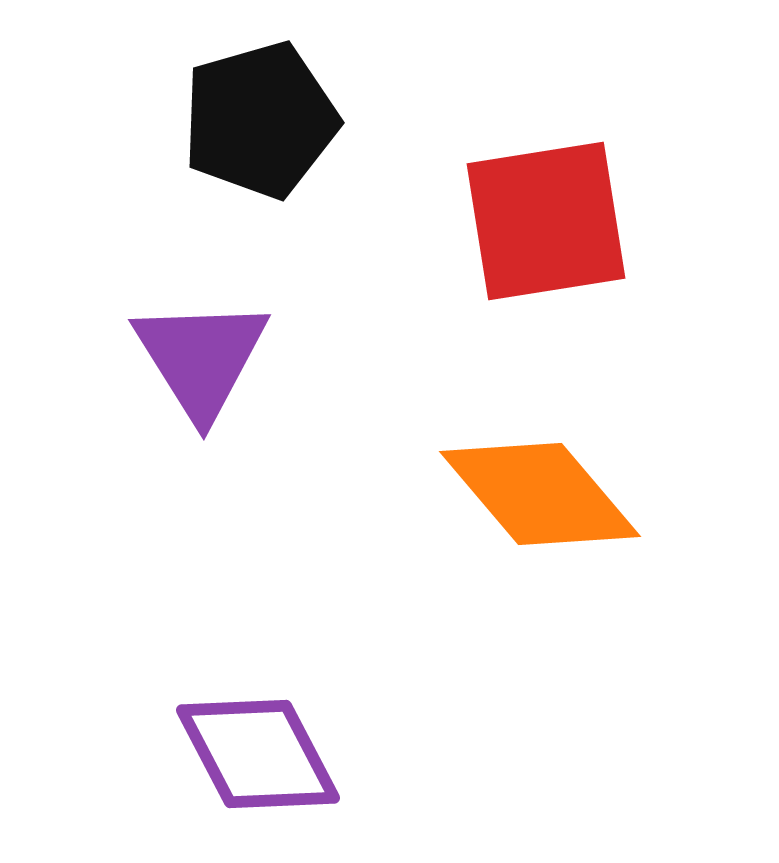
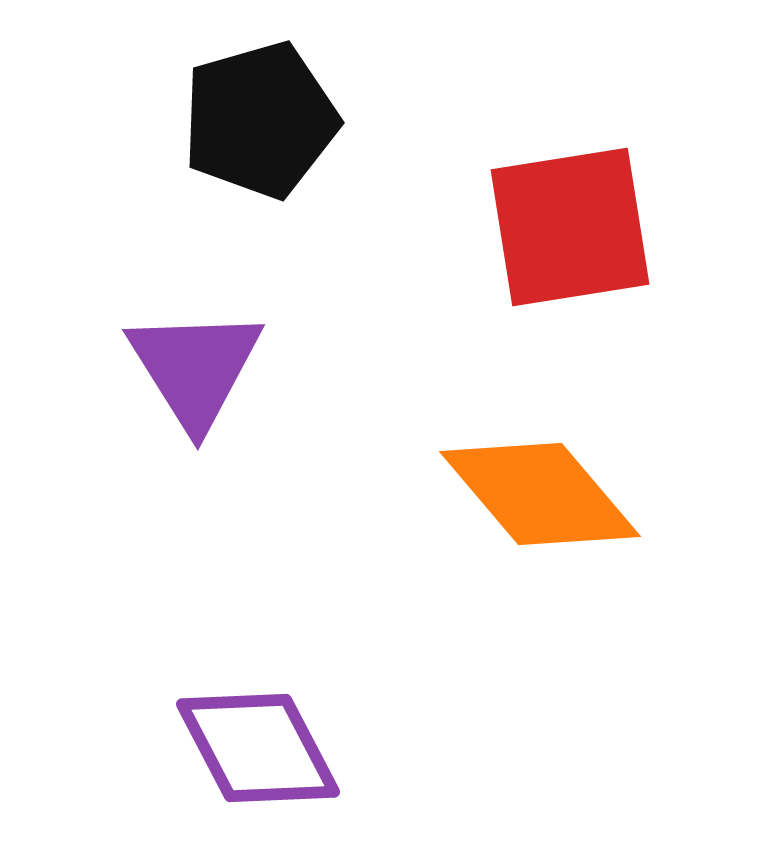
red square: moved 24 px right, 6 px down
purple triangle: moved 6 px left, 10 px down
purple diamond: moved 6 px up
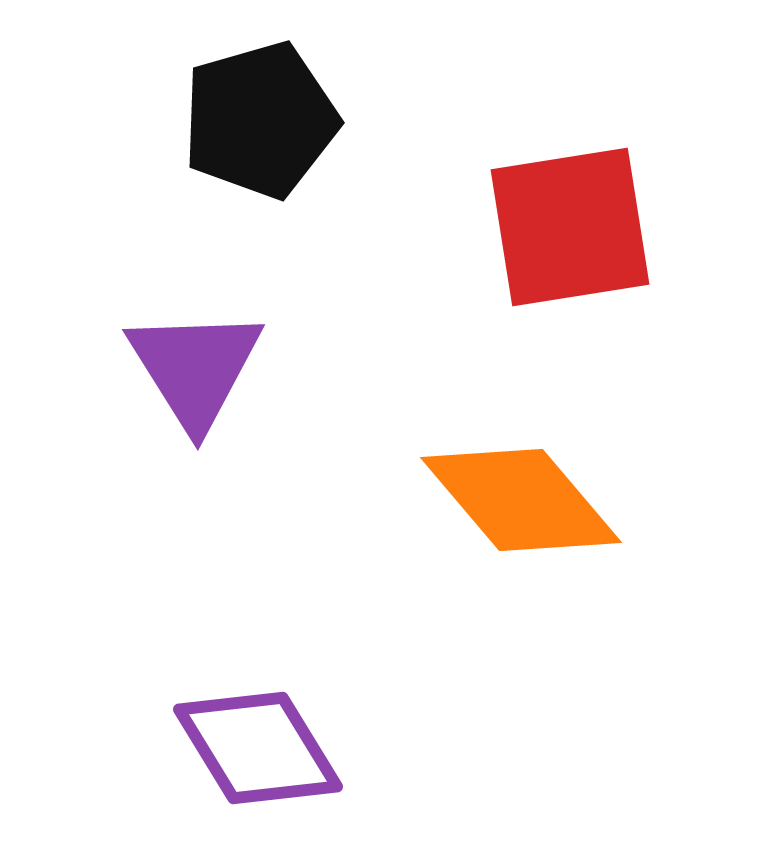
orange diamond: moved 19 px left, 6 px down
purple diamond: rotated 4 degrees counterclockwise
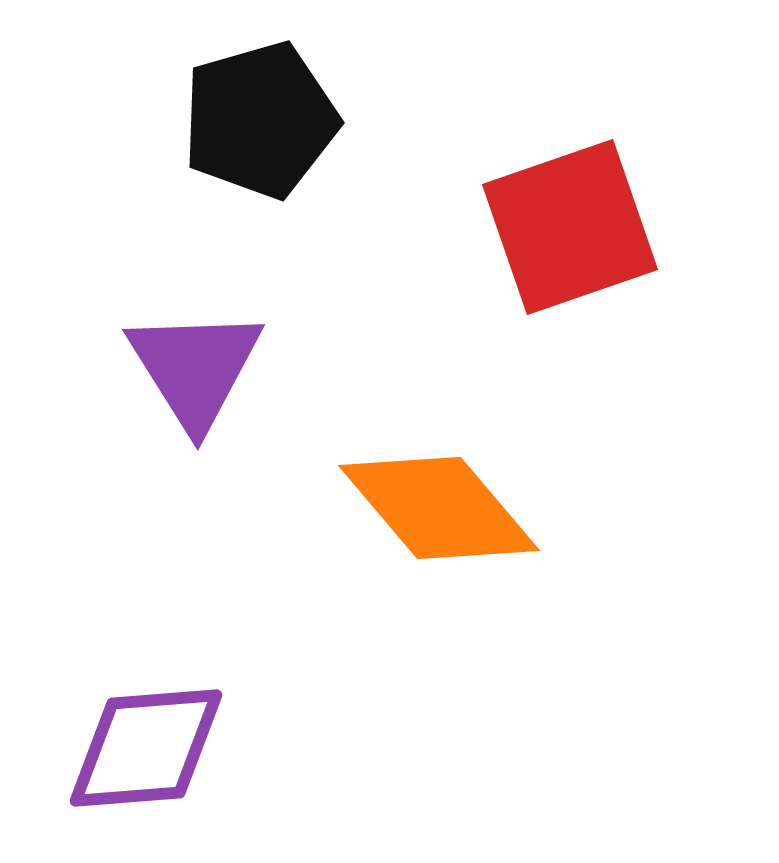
red square: rotated 10 degrees counterclockwise
orange diamond: moved 82 px left, 8 px down
purple diamond: moved 112 px left; rotated 63 degrees counterclockwise
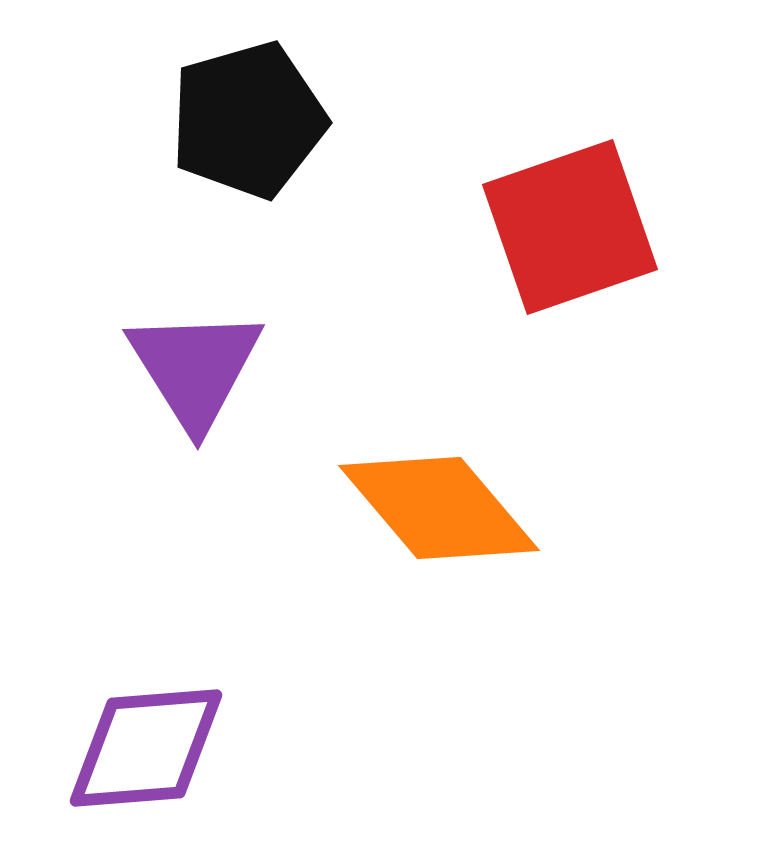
black pentagon: moved 12 px left
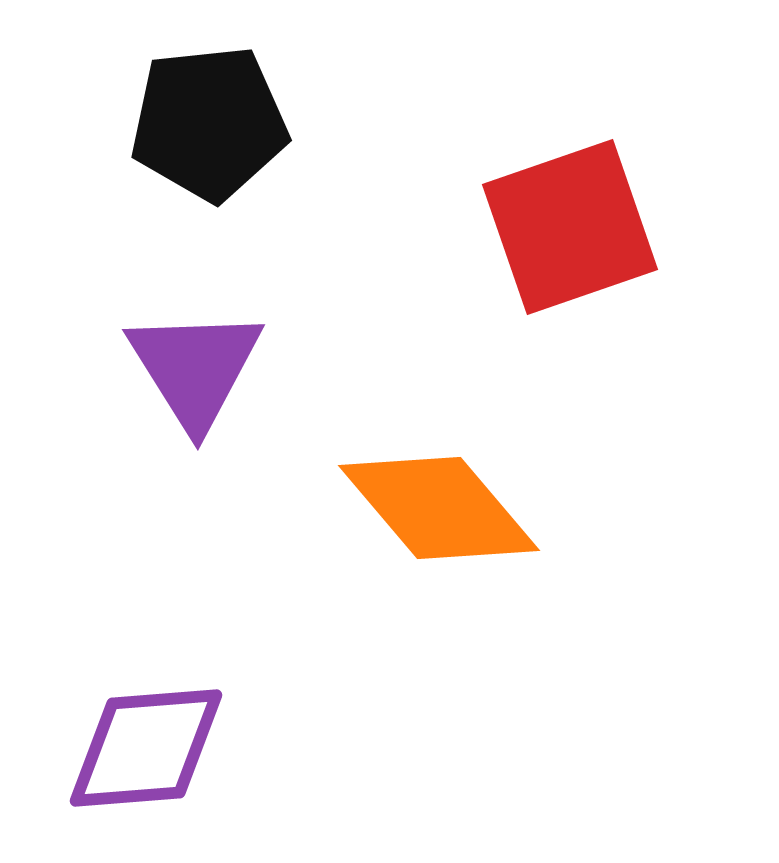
black pentagon: moved 39 px left, 3 px down; rotated 10 degrees clockwise
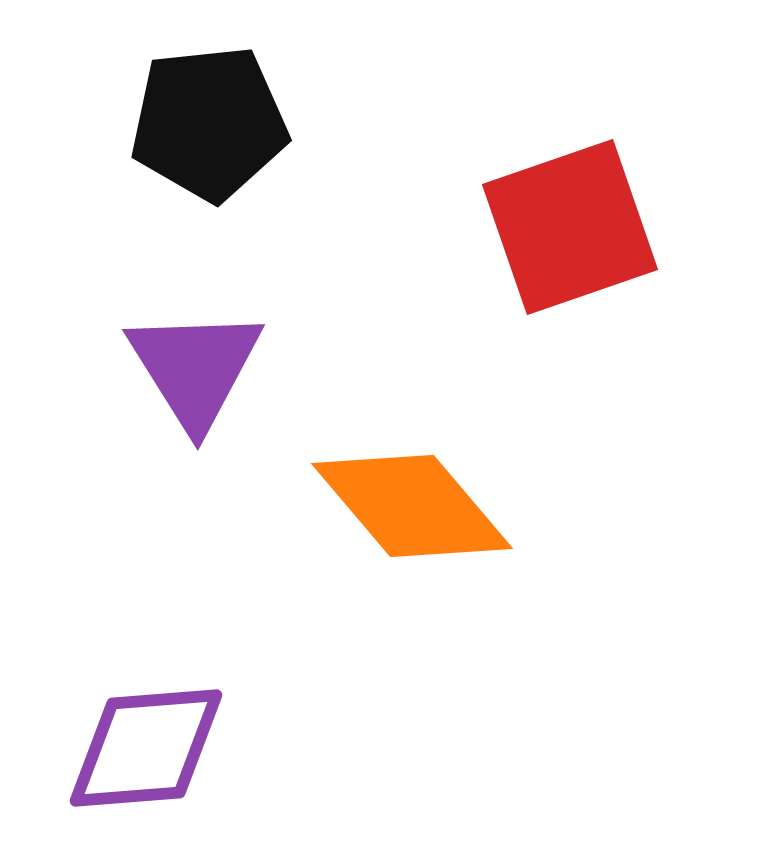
orange diamond: moved 27 px left, 2 px up
